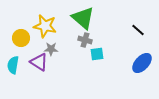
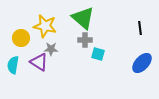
black line: moved 2 px right, 2 px up; rotated 40 degrees clockwise
gray cross: rotated 16 degrees counterclockwise
cyan square: moved 1 px right; rotated 24 degrees clockwise
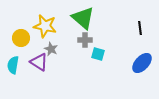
gray star: rotated 24 degrees clockwise
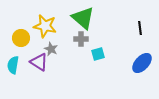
gray cross: moved 4 px left, 1 px up
cyan square: rotated 32 degrees counterclockwise
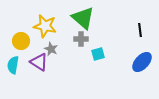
black line: moved 2 px down
yellow circle: moved 3 px down
blue ellipse: moved 1 px up
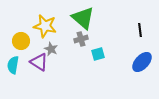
gray cross: rotated 16 degrees counterclockwise
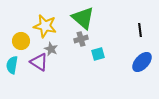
cyan semicircle: moved 1 px left
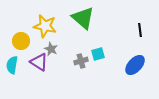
gray cross: moved 22 px down
blue ellipse: moved 7 px left, 3 px down
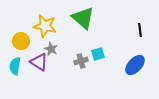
cyan semicircle: moved 3 px right, 1 px down
